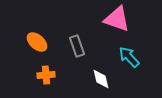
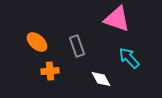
cyan arrow: moved 1 px down
orange cross: moved 4 px right, 4 px up
white diamond: rotated 15 degrees counterclockwise
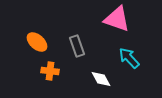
orange cross: rotated 12 degrees clockwise
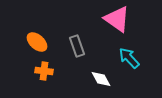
pink triangle: rotated 16 degrees clockwise
orange cross: moved 6 px left
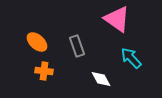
cyan arrow: moved 2 px right
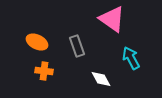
pink triangle: moved 5 px left
orange ellipse: rotated 15 degrees counterclockwise
cyan arrow: rotated 15 degrees clockwise
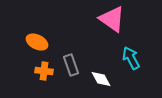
gray rectangle: moved 6 px left, 19 px down
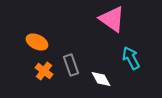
orange cross: rotated 30 degrees clockwise
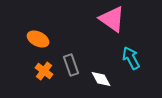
orange ellipse: moved 1 px right, 3 px up
